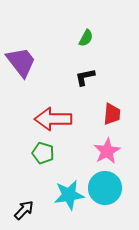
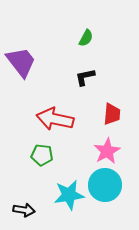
red arrow: moved 2 px right; rotated 12 degrees clockwise
green pentagon: moved 1 px left, 2 px down; rotated 10 degrees counterclockwise
cyan circle: moved 3 px up
black arrow: rotated 55 degrees clockwise
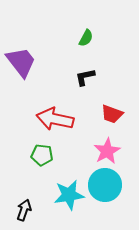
red trapezoid: rotated 105 degrees clockwise
black arrow: rotated 80 degrees counterclockwise
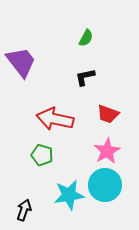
red trapezoid: moved 4 px left
green pentagon: rotated 10 degrees clockwise
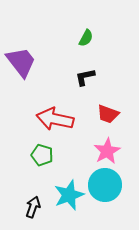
cyan star: rotated 12 degrees counterclockwise
black arrow: moved 9 px right, 3 px up
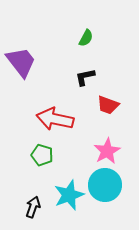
red trapezoid: moved 9 px up
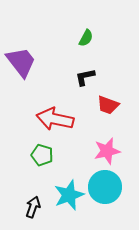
pink star: rotated 16 degrees clockwise
cyan circle: moved 2 px down
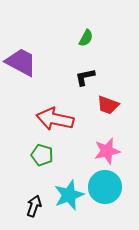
purple trapezoid: rotated 24 degrees counterclockwise
black arrow: moved 1 px right, 1 px up
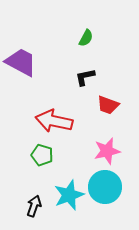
red arrow: moved 1 px left, 2 px down
